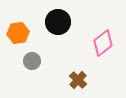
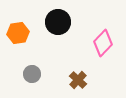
pink diamond: rotated 8 degrees counterclockwise
gray circle: moved 13 px down
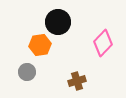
orange hexagon: moved 22 px right, 12 px down
gray circle: moved 5 px left, 2 px up
brown cross: moved 1 px left, 1 px down; rotated 30 degrees clockwise
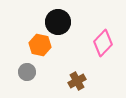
orange hexagon: rotated 20 degrees clockwise
brown cross: rotated 12 degrees counterclockwise
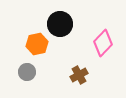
black circle: moved 2 px right, 2 px down
orange hexagon: moved 3 px left, 1 px up; rotated 25 degrees counterclockwise
brown cross: moved 2 px right, 6 px up
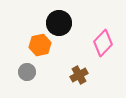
black circle: moved 1 px left, 1 px up
orange hexagon: moved 3 px right, 1 px down
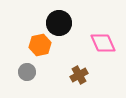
pink diamond: rotated 68 degrees counterclockwise
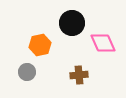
black circle: moved 13 px right
brown cross: rotated 24 degrees clockwise
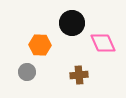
orange hexagon: rotated 15 degrees clockwise
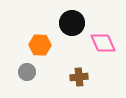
brown cross: moved 2 px down
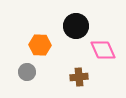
black circle: moved 4 px right, 3 px down
pink diamond: moved 7 px down
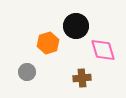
orange hexagon: moved 8 px right, 2 px up; rotated 20 degrees counterclockwise
pink diamond: rotated 8 degrees clockwise
brown cross: moved 3 px right, 1 px down
